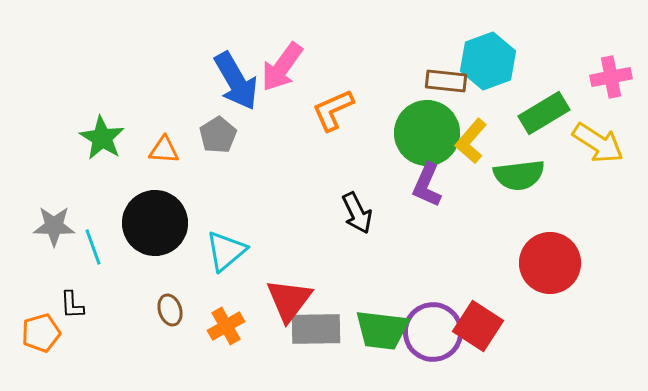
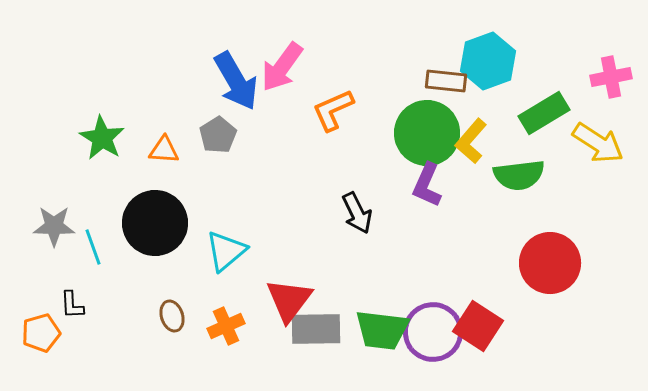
brown ellipse: moved 2 px right, 6 px down
orange cross: rotated 6 degrees clockwise
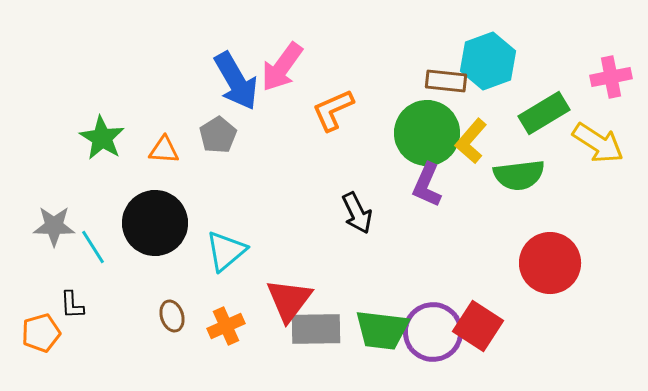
cyan line: rotated 12 degrees counterclockwise
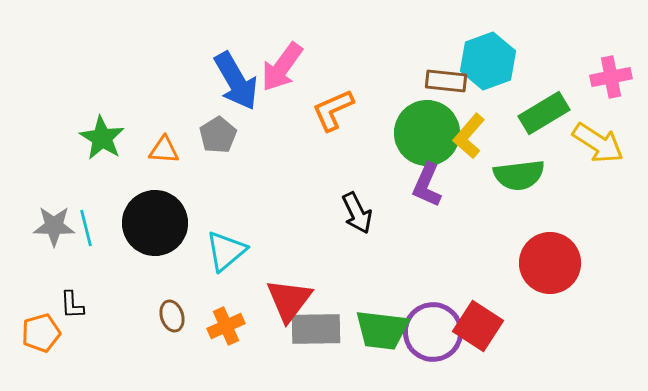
yellow L-shape: moved 2 px left, 5 px up
cyan line: moved 7 px left, 19 px up; rotated 18 degrees clockwise
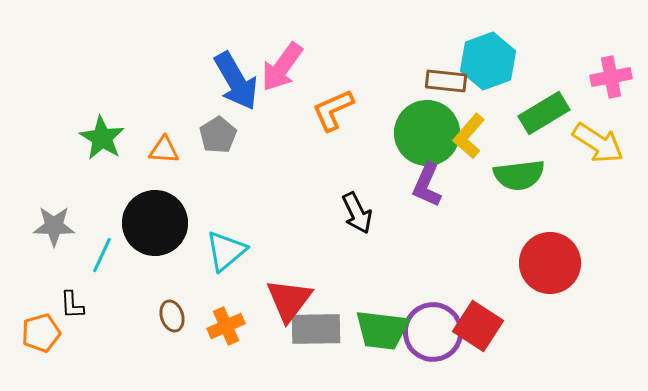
cyan line: moved 16 px right, 27 px down; rotated 39 degrees clockwise
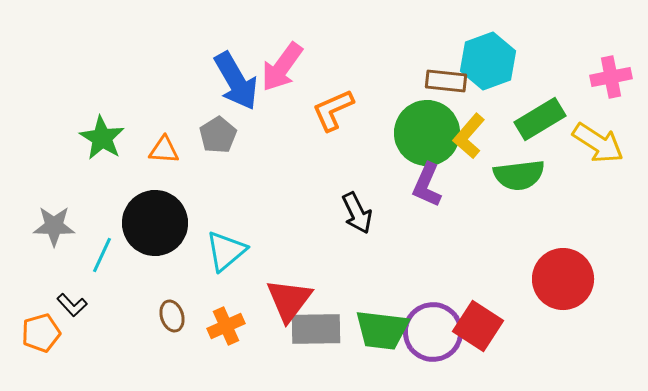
green rectangle: moved 4 px left, 6 px down
red circle: moved 13 px right, 16 px down
black L-shape: rotated 40 degrees counterclockwise
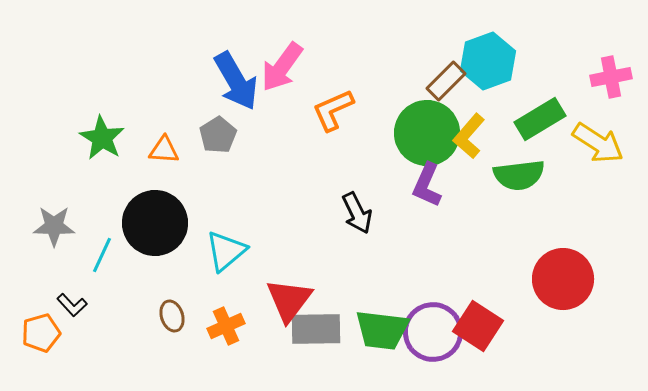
brown rectangle: rotated 51 degrees counterclockwise
